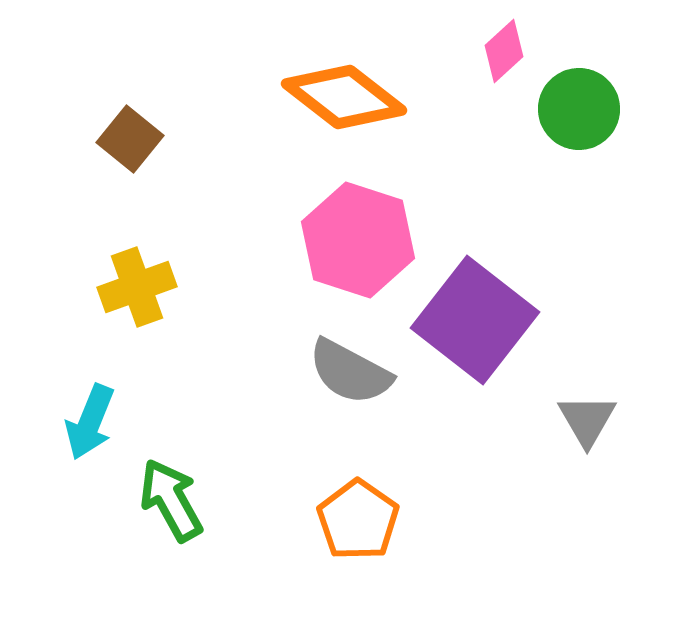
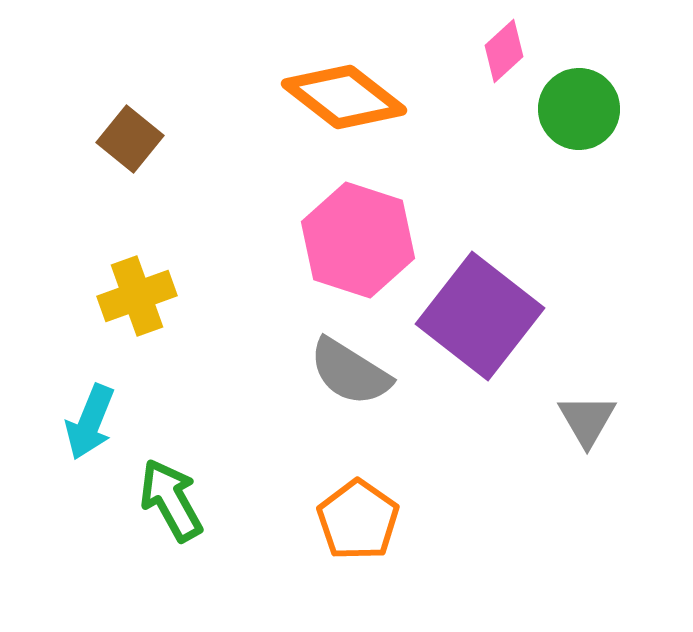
yellow cross: moved 9 px down
purple square: moved 5 px right, 4 px up
gray semicircle: rotated 4 degrees clockwise
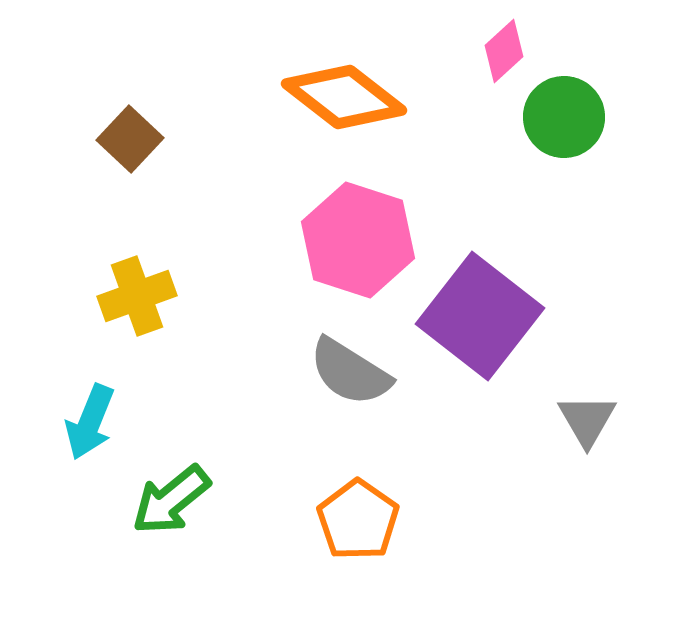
green circle: moved 15 px left, 8 px down
brown square: rotated 4 degrees clockwise
green arrow: rotated 100 degrees counterclockwise
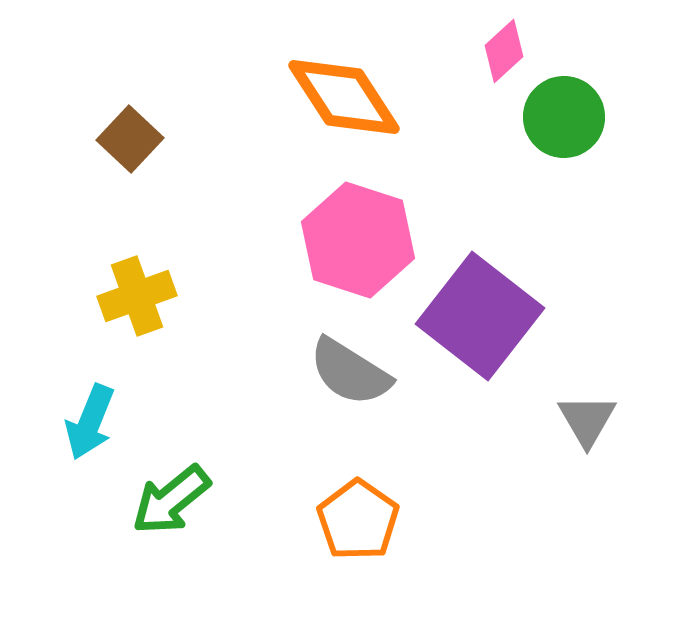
orange diamond: rotated 19 degrees clockwise
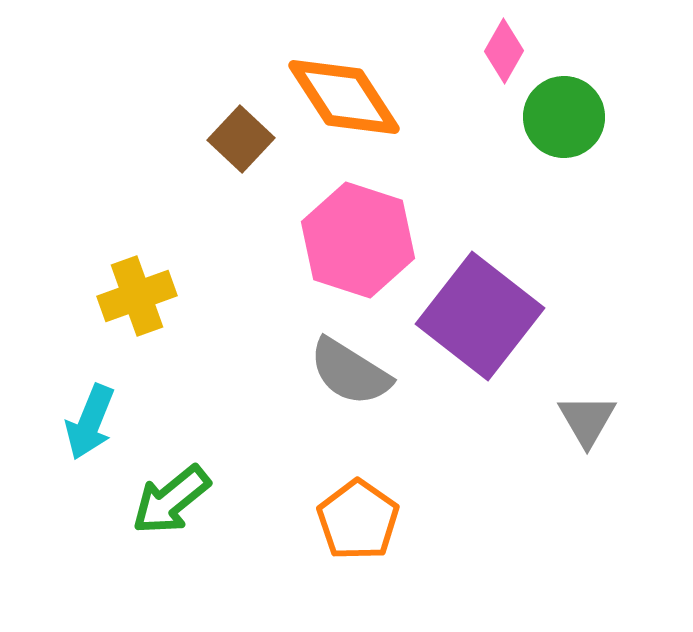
pink diamond: rotated 18 degrees counterclockwise
brown square: moved 111 px right
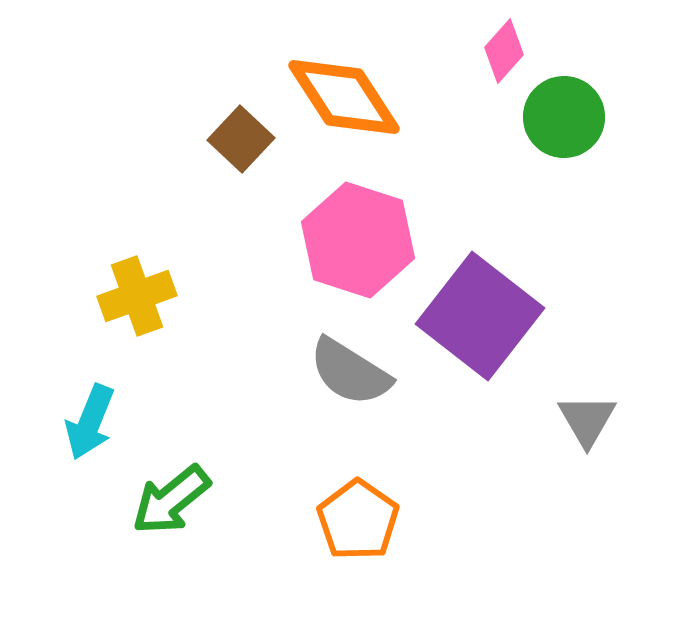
pink diamond: rotated 12 degrees clockwise
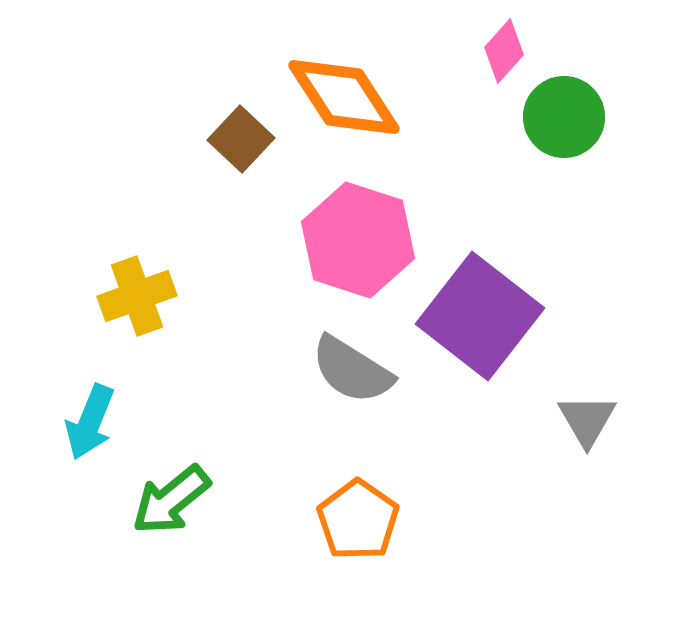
gray semicircle: moved 2 px right, 2 px up
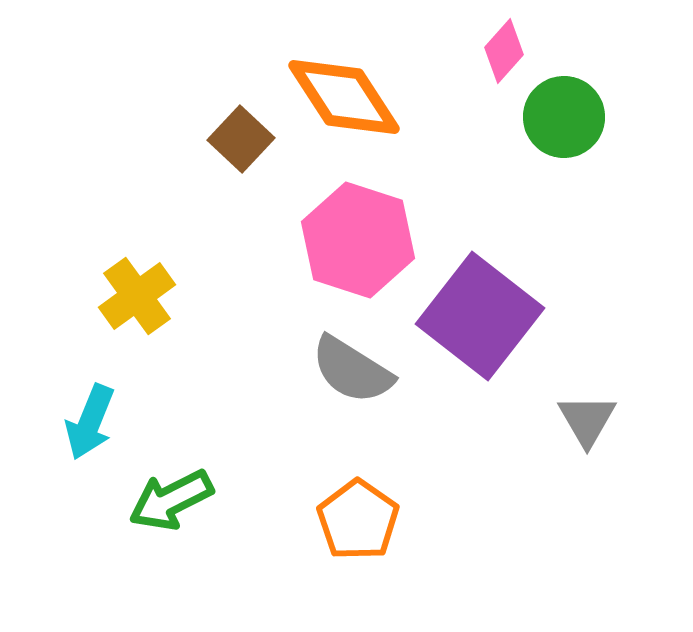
yellow cross: rotated 16 degrees counterclockwise
green arrow: rotated 12 degrees clockwise
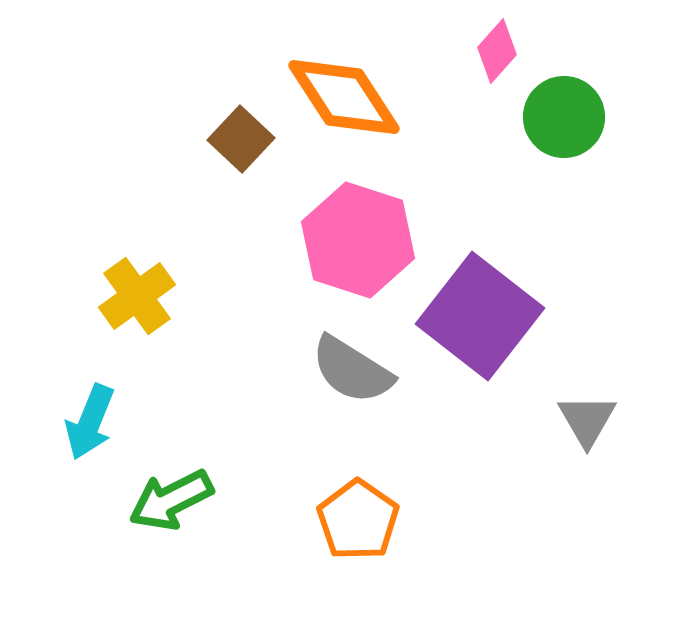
pink diamond: moved 7 px left
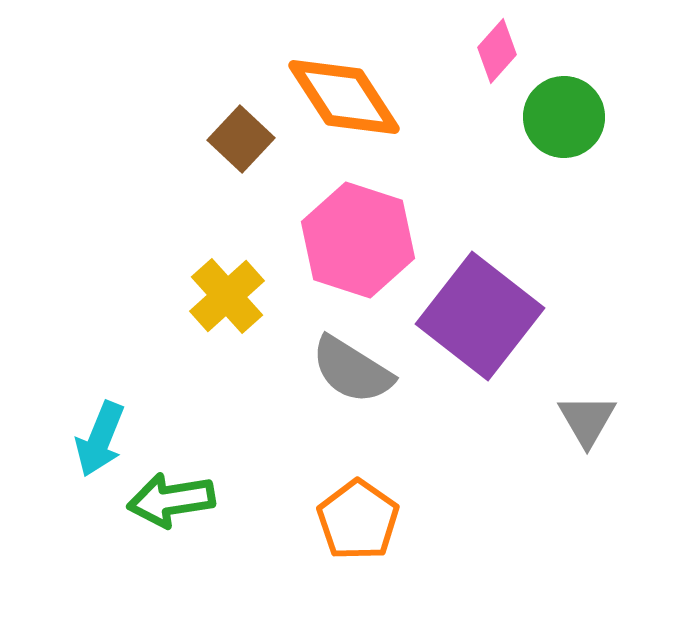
yellow cross: moved 90 px right; rotated 6 degrees counterclockwise
cyan arrow: moved 10 px right, 17 px down
green arrow: rotated 18 degrees clockwise
